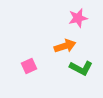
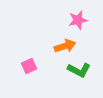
pink star: moved 2 px down
green L-shape: moved 2 px left, 2 px down
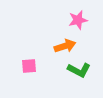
pink square: rotated 21 degrees clockwise
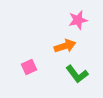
pink square: moved 1 px down; rotated 21 degrees counterclockwise
green L-shape: moved 2 px left, 4 px down; rotated 25 degrees clockwise
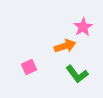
pink star: moved 5 px right, 7 px down; rotated 18 degrees counterclockwise
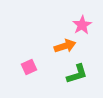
pink star: moved 1 px left, 2 px up
green L-shape: rotated 70 degrees counterclockwise
